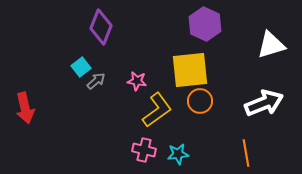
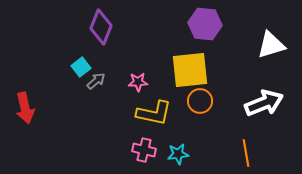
purple hexagon: rotated 20 degrees counterclockwise
pink star: moved 1 px right, 1 px down; rotated 12 degrees counterclockwise
yellow L-shape: moved 3 px left, 3 px down; rotated 48 degrees clockwise
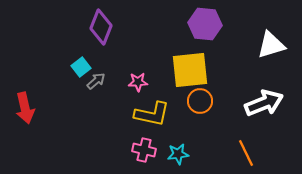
yellow L-shape: moved 2 px left, 1 px down
orange line: rotated 16 degrees counterclockwise
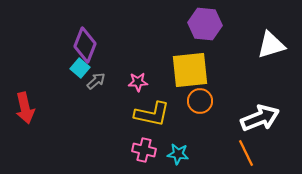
purple diamond: moved 16 px left, 18 px down
cyan square: moved 1 px left, 1 px down; rotated 12 degrees counterclockwise
white arrow: moved 4 px left, 15 px down
cyan star: rotated 15 degrees clockwise
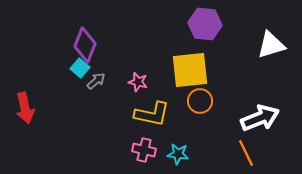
pink star: rotated 18 degrees clockwise
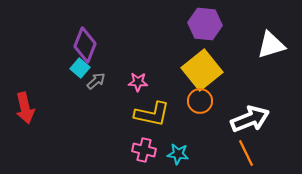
yellow square: moved 12 px right; rotated 33 degrees counterclockwise
pink star: rotated 12 degrees counterclockwise
white arrow: moved 10 px left, 1 px down
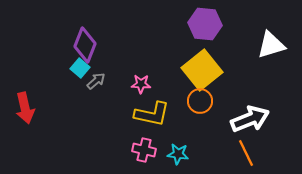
pink star: moved 3 px right, 2 px down
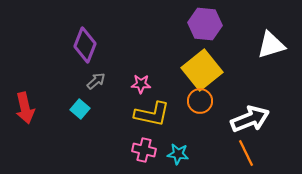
cyan square: moved 41 px down
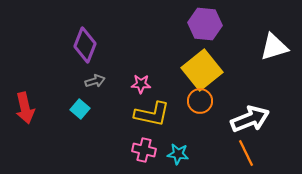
white triangle: moved 3 px right, 2 px down
gray arrow: moved 1 px left; rotated 24 degrees clockwise
